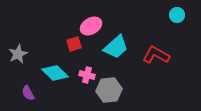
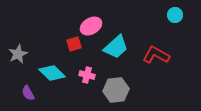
cyan circle: moved 2 px left
cyan diamond: moved 3 px left
gray hexagon: moved 7 px right
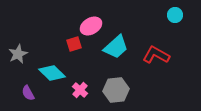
pink cross: moved 7 px left, 15 px down; rotated 28 degrees clockwise
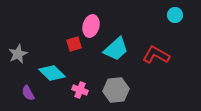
pink ellipse: rotated 45 degrees counterclockwise
cyan trapezoid: moved 2 px down
pink cross: rotated 21 degrees counterclockwise
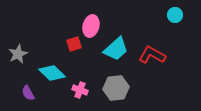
red L-shape: moved 4 px left
gray hexagon: moved 2 px up
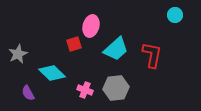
red L-shape: rotated 72 degrees clockwise
pink cross: moved 5 px right
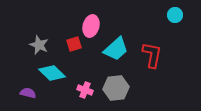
gray star: moved 21 px right, 9 px up; rotated 24 degrees counterclockwise
purple semicircle: rotated 133 degrees clockwise
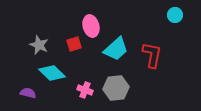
pink ellipse: rotated 30 degrees counterclockwise
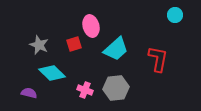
red L-shape: moved 6 px right, 4 px down
purple semicircle: moved 1 px right
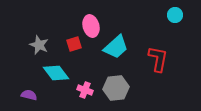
cyan trapezoid: moved 2 px up
cyan diamond: moved 4 px right; rotated 8 degrees clockwise
purple semicircle: moved 2 px down
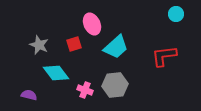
cyan circle: moved 1 px right, 1 px up
pink ellipse: moved 1 px right, 2 px up; rotated 10 degrees counterclockwise
red L-shape: moved 6 px right, 3 px up; rotated 108 degrees counterclockwise
gray hexagon: moved 1 px left, 3 px up
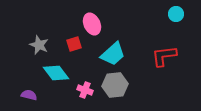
cyan trapezoid: moved 3 px left, 7 px down
